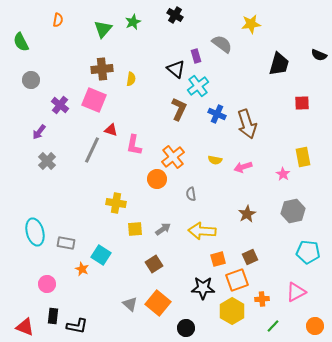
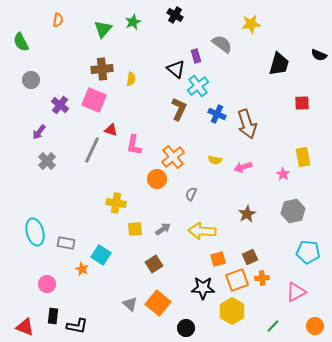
gray semicircle at (191, 194): rotated 32 degrees clockwise
orange cross at (262, 299): moved 21 px up
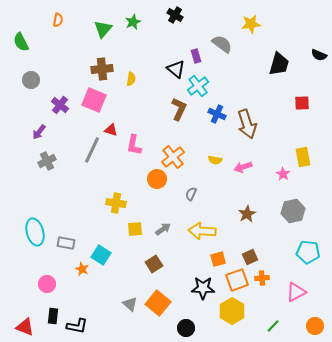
gray cross at (47, 161): rotated 18 degrees clockwise
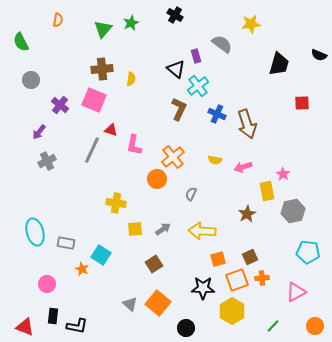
green star at (133, 22): moved 2 px left, 1 px down
yellow rectangle at (303, 157): moved 36 px left, 34 px down
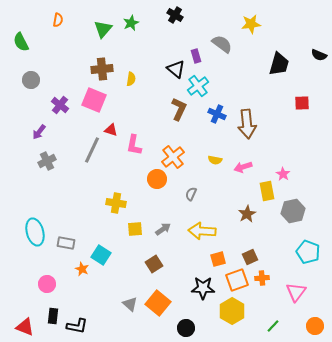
brown arrow at (247, 124): rotated 12 degrees clockwise
cyan pentagon at (308, 252): rotated 15 degrees clockwise
pink triangle at (296, 292): rotated 25 degrees counterclockwise
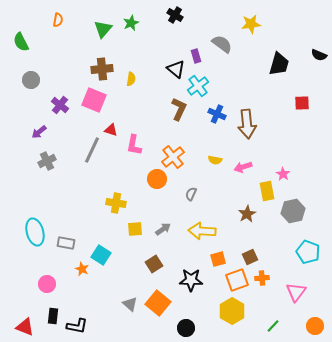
purple arrow at (39, 132): rotated 14 degrees clockwise
black star at (203, 288): moved 12 px left, 8 px up
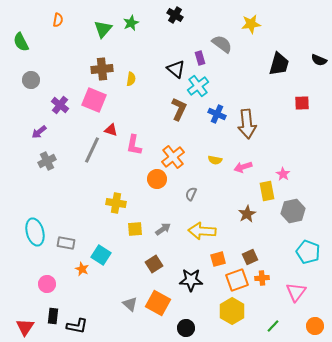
black semicircle at (319, 55): moved 5 px down
purple rectangle at (196, 56): moved 4 px right, 2 px down
orange square at (158, 303): rotated 10 degrees counterclockwise
red triangle at (25, 327): rotated 42 degrees clockwise
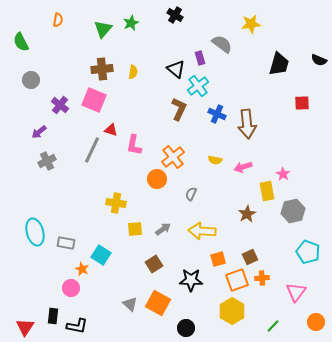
yellow semicircle at (131, 79): moved 2 px right, 7 px up
pink circle at (47, 284): moved 24 px right, 4 px down
orange circle at (315, 326): moved 1 px right, 4 px up
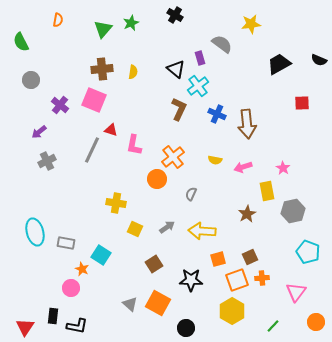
black trapezoid at (279, 64): rotated 135 degrees counterclockwise
pink star at (283, 174): moved 6 px up
yellow square at (135, 229): rotated 28 degrees clockwise
gray arrow at (163, 229): moved 4 px right, 2 px up
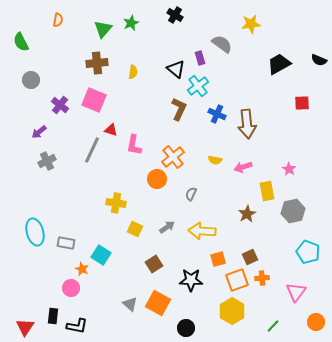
brown cross at (102, 69): moved 5 px left, 6 px up
pink star at (283, 168): moved 6 px right, 1 px down
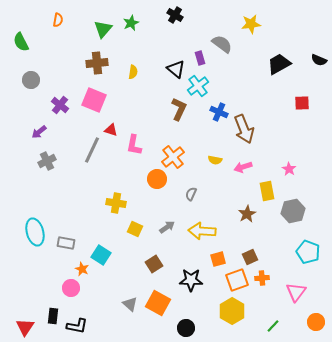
blue cross at (217, 114): moved 2 px right, 2 px up
brown arrow at (247, 124): moved 3 px left, 5 px down; rotated 16 degrees counterclockwise
